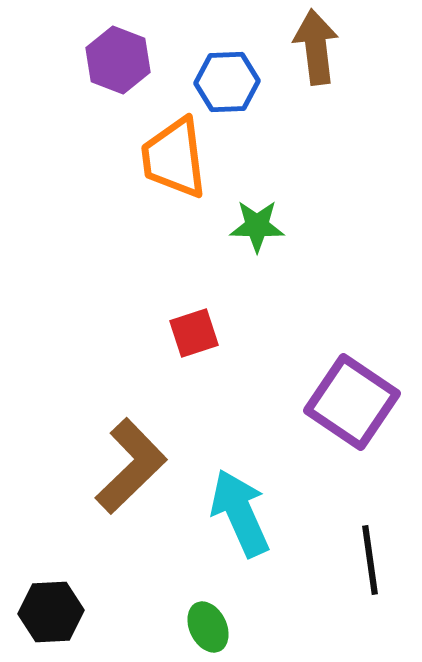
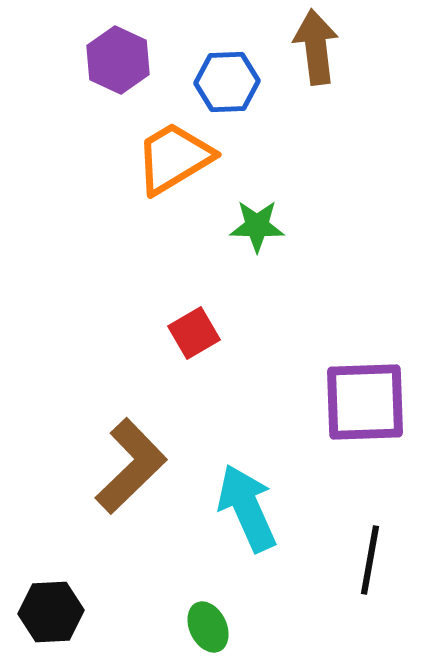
purple hexagon: rotated 4 degrees clockwise
orange trapezoid: rotated 66 degrees clockwise
red square: rotated 12 degrees counterclockwise
purple square: moved 13 px right; rotated 36 degrees counterclockwise
cyan arrow: moved 7 px right, 5 px up
black line: rotated 18 degrees clockwise
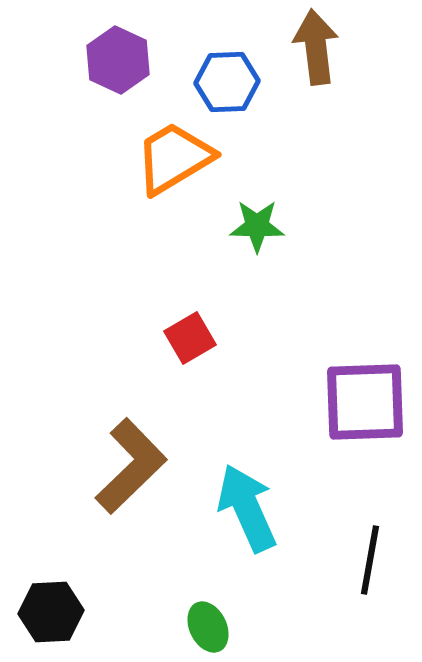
red square: moved 4 px left, 5 px down
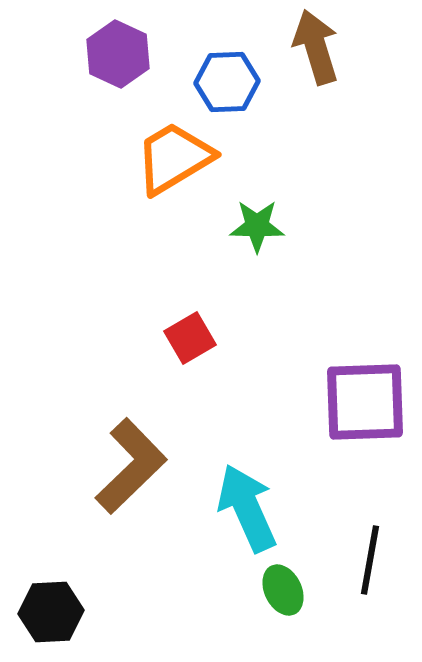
brown arrow: rotated 10 degrees counterclockwise
purple hexagon: moved 6 px up
green ellipse: moved 75 px right, 37 px up
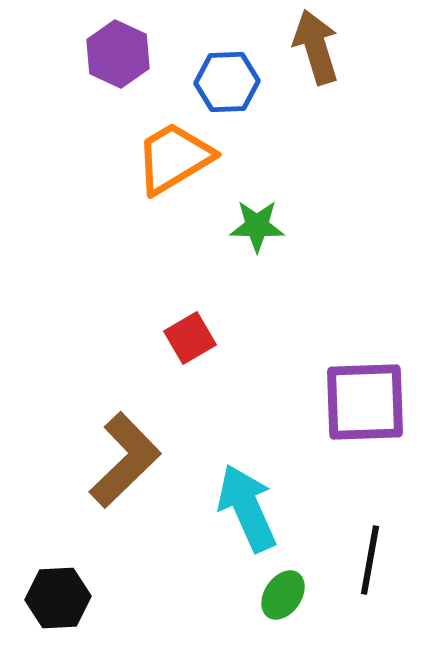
brown L-shape: moved 6 px left, 6 px up
green ellipse: moved 5 px down; rotated 60 degrees clockwise
black hexagon: moved 7 px right, 14 px up
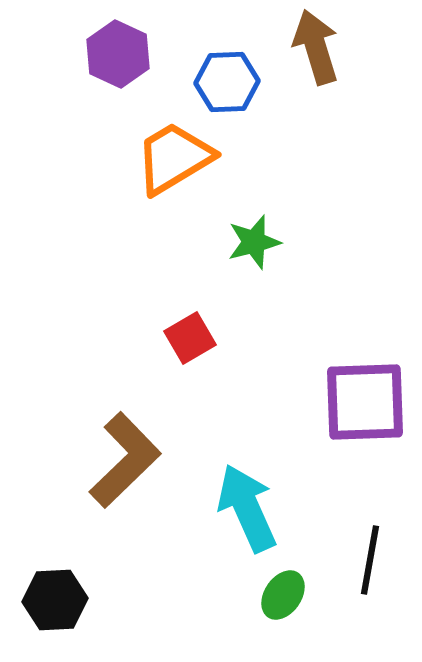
green star: moved 3 px left, 16 px down; rotated 16 degrees counterclockwise
black hexagon: moved 3 px left, 2 px down
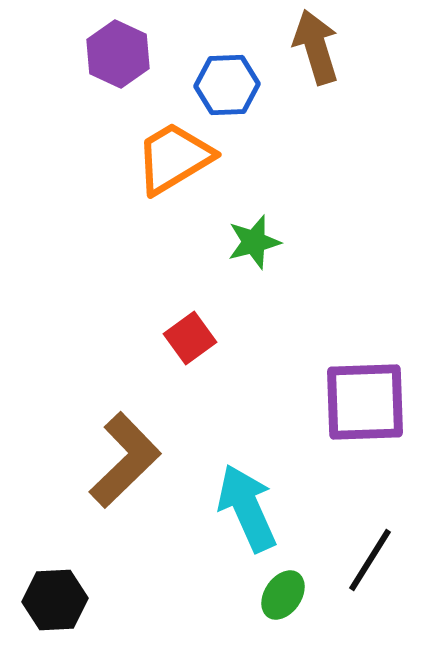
blue hexagon: moved 3 px down
red square: rotated 6 degrees counterclockwise
black line: rotated 22 degrees clockwise
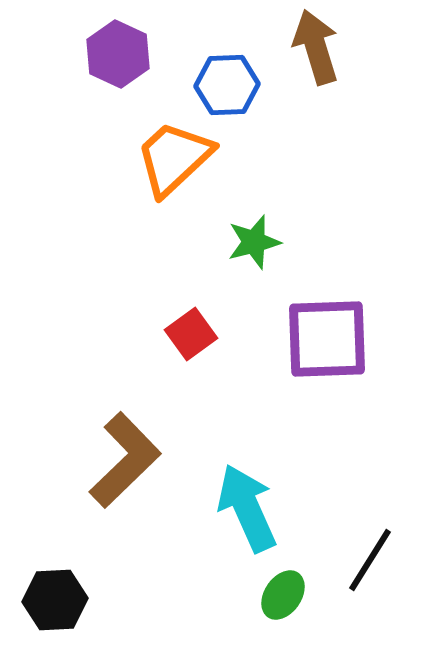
orange trapezoid: rotated 12 degrees counterclockwise
red square: moved 1 px right, 4 px up
purple square: moved 38 px left, 63 px up
